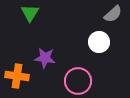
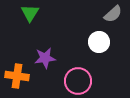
purple star: rotated 15 degrees counterclockwise
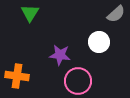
gray semicircle: moved 3 px right
purple star: moved 15 px right, 3 px up; rotated 15 degrees clockwise
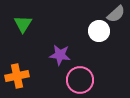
green triangle: moved 7 px left, 11 px down
white circle: moved 11 px up
orange cross: rotated 20 degrees counterclockwise
pink circle: moved 2 px right, 1 px up
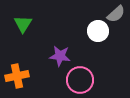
white circle: moved 1 px left
purple star: moved 1 px down
